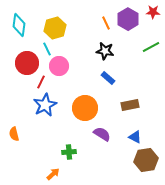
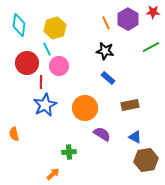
red line: rotated 24 degrees counterclockwise
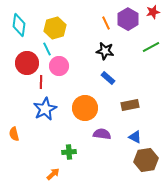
red star: rotated 16 degrees counterclockwise
blue star: moved 4 px down
purple semicircle: rotated 24 degrees counterclockwise
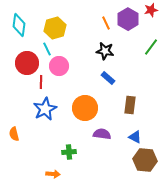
red star: moved 2 px left, 2 px up
green line: rotated 24 degrees counterclockwise
brown rectangle: rotated 72 degrees counterclockwise
brown hexagon: moved 1 px left; rotated 15 degrees clockwise
orange arrow: rotated 48 degrees clockwise
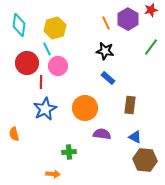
pink circle: moved 1 px left
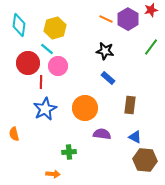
orange line: moved 4 px up; rotated 40 degrees counterclockwise
cyan line: rotated 24 degrees counterclockwise
red circle: moved 1 px right
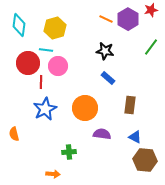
cyan line: moved 1 px left, 1 px down; rotated 32 degrees counterclockwise
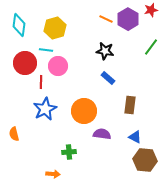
red circle: moved 3 px left
orange circle: moved 1 px left, 3 px down
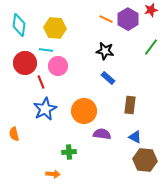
yellow hexagon: rotated 20 degrees clockwise
red line: rotated 24 degrees counterclockwise
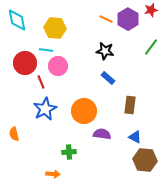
cyan diamond: moved 2 px left, 5 px up; rotated 20 degrees counterclockwise
